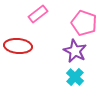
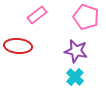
pink rectangle: moved 1 px left, 1 px down
pink pentagon: moved 2 px right, 6 px up
purple star: moved 1 px right; rotated 15 degrees counterclockwise
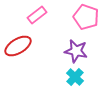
red ellipse: rotated 36 degrees counterclockwise
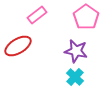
pink pentagon: rotated 15 degrees clockwise
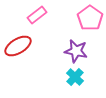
pink pentagon: moved 4 px right, 1 px down
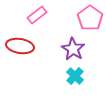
red ellipse: moved 2 px right; rotated 40 degrees clockwise
purple star: moved 3 px left, 2 px up; rotated 20 degrees clockwise
cyan cross: moved 1 px up
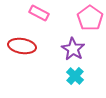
pink rectangle: moved 2 px right, 2 px up; rotated 66 degrees clockwise
red ellipse: moved 2 px right
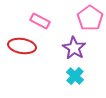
pink rectangle: moved 1 px right, 8 px down
purple star: moved 1 px right, 1 px up
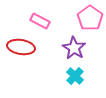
red ellipse: moved 1 px left, 1 px down
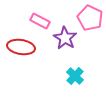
pink pentagon: rotated 10 degrees counterclockwise
purple star: moved 9 px left, 10 px up
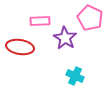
pink rectangle: rotated 30 degrees counterclockwise
red ellipse: moved 1 px left
cyan cross: rotated 18 degrees counterclockwise
